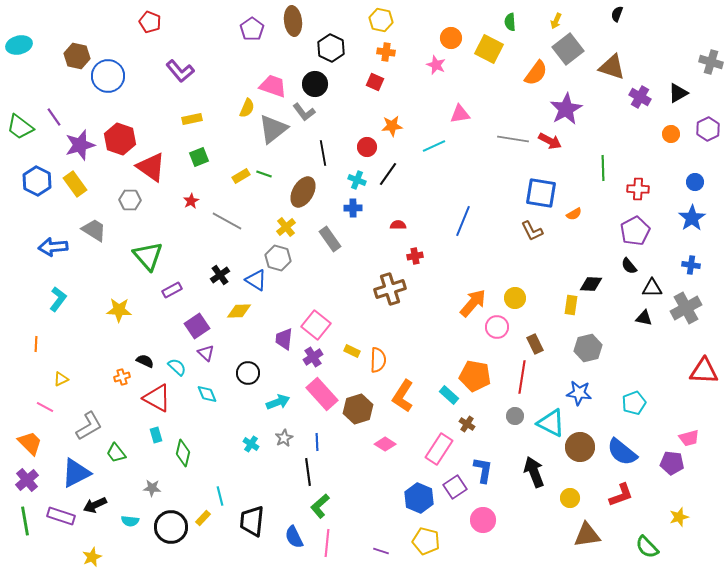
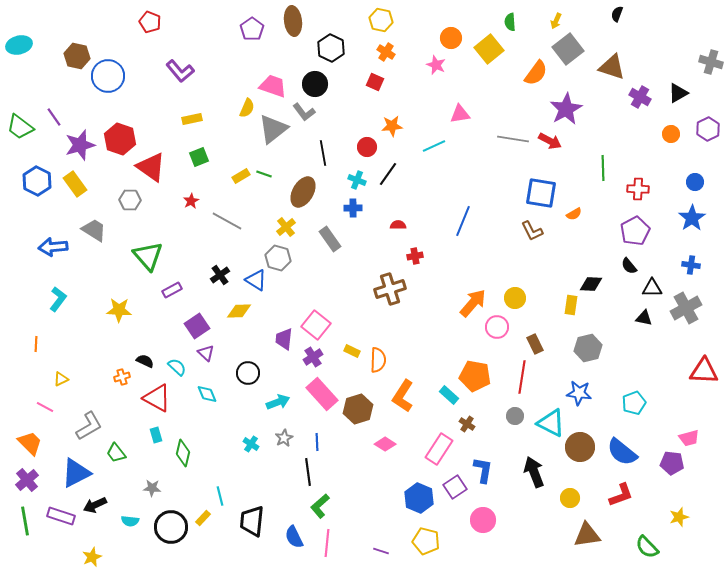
yellow square at (489, 49): rotated 24 degrees clockwise
orange cross at (386, 52): rotated 24 degrees clockwise
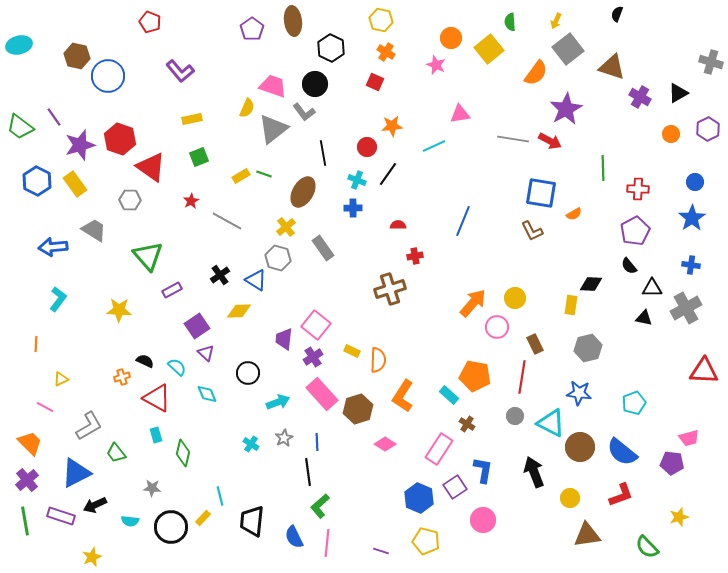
gray rectangle at (330, 239): moved 7 px left, 9 px down
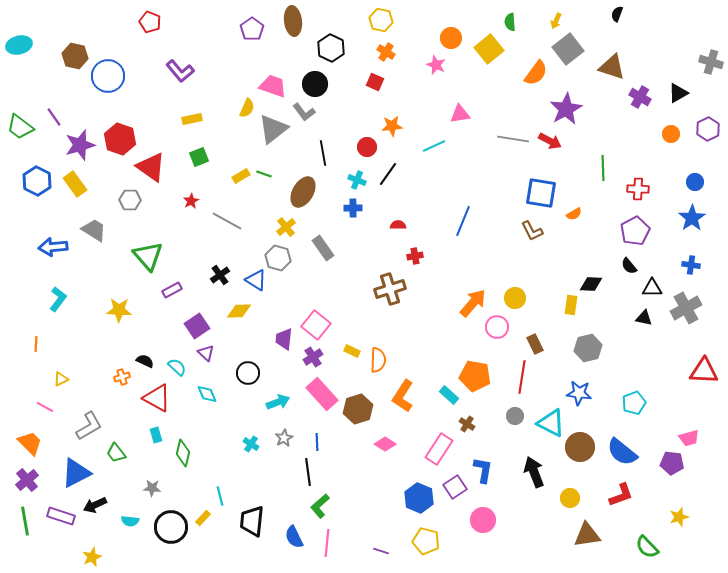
brown hexagon at (77, 56): moved 2 px left
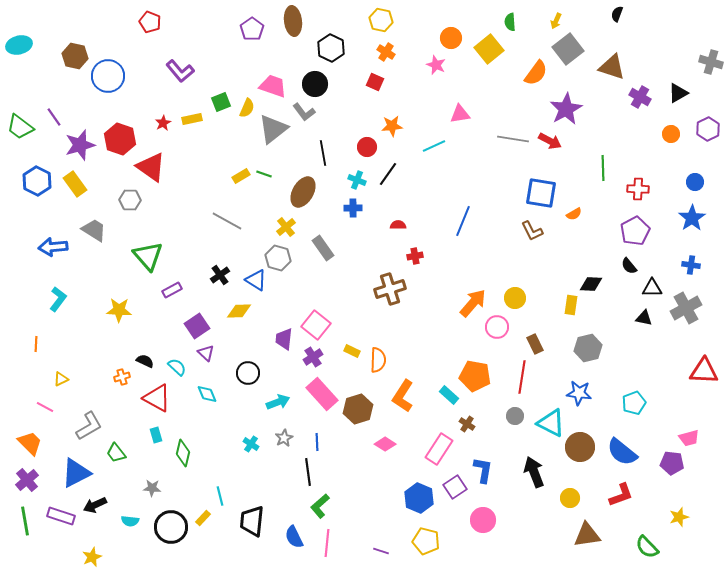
green square at (199, 157): moved 22 px right, 55 px up
red star at (191, 201): moved 28 px left, 78 px up
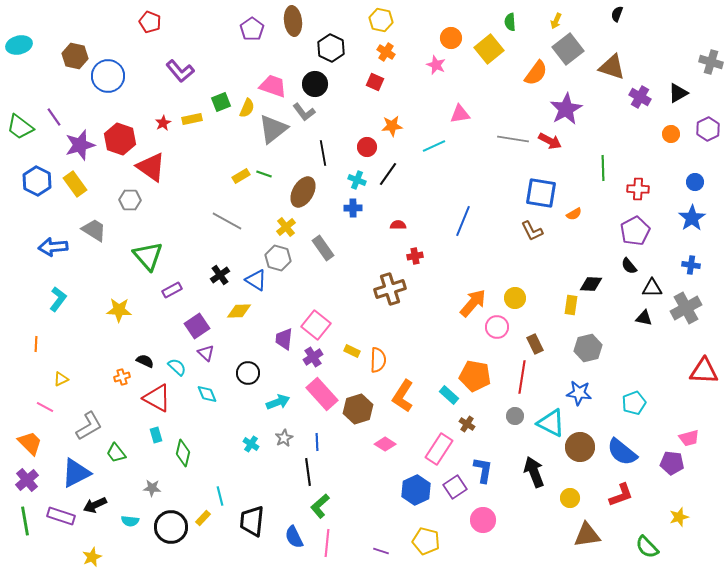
blue hexagon at (419, 498): moved 3 px left, 8 px up; rotated 12 degrees clockwise
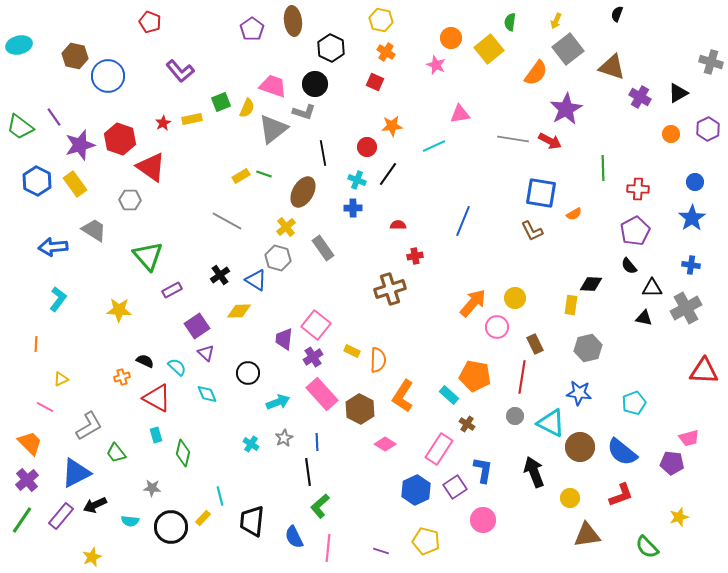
green semicircle at (510, 22): rotated 12 degrees clockwise
gray L-shape at (304, 112): rotated 35 degrees counterclockwise
brown hexagon at (358, 409): moved 2 px right; rotated 16 degrees counterclockwise
purple rectangle at (61, 516): rotated 68 degrees counterclockwise
green line at (25, 521): moved 3 px left, 1 px up; rotated 44 degrees clockwise
pink line at (327, 543): moved 1 px right, 5 px down
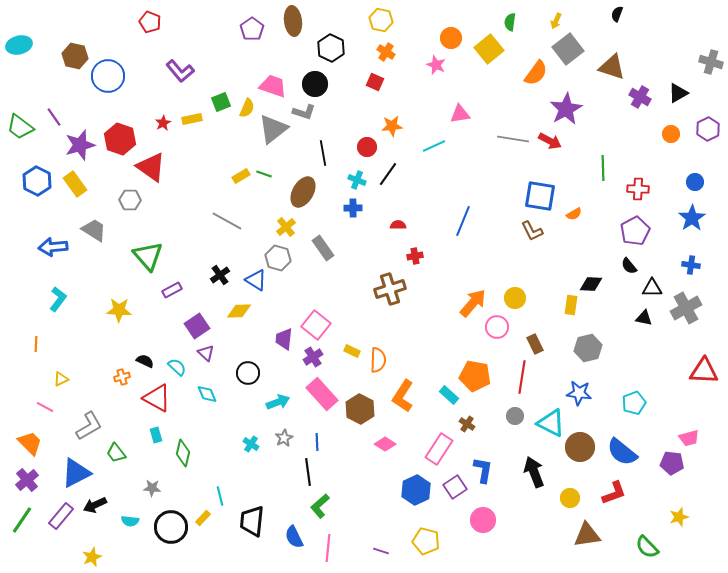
blue square at (541, 193): moved 1 px left, 3 px down
red L-shape at (621, 495): moved 7 px left, 2 px up
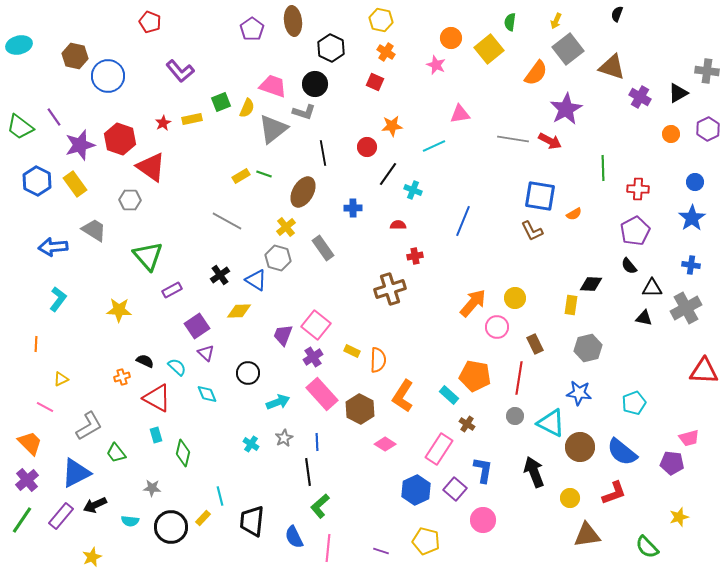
gray cross at (711, 62): moved 4 px left, 9 px down; rotated 10 degrees counterclockwise
cyan cross at (357, 180): moved 56 px right, 10 px down
purple trapezoid at (284, 339): moved 1 px left, 4 px up; rotated 15 degrees clockwise
red line at (522, 377): moved 3 px left, 1 px down
purple square at (455, 487): moved 2 px down; rotated 15 degrees counterclockwise
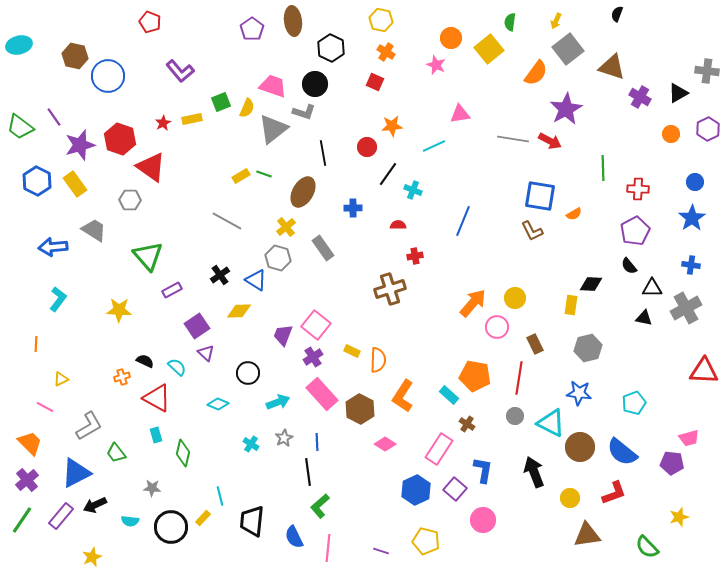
cyan diamond at (207, 394): moved 11 px right, 10 px down; rotated 45 degrees counterclockwise
